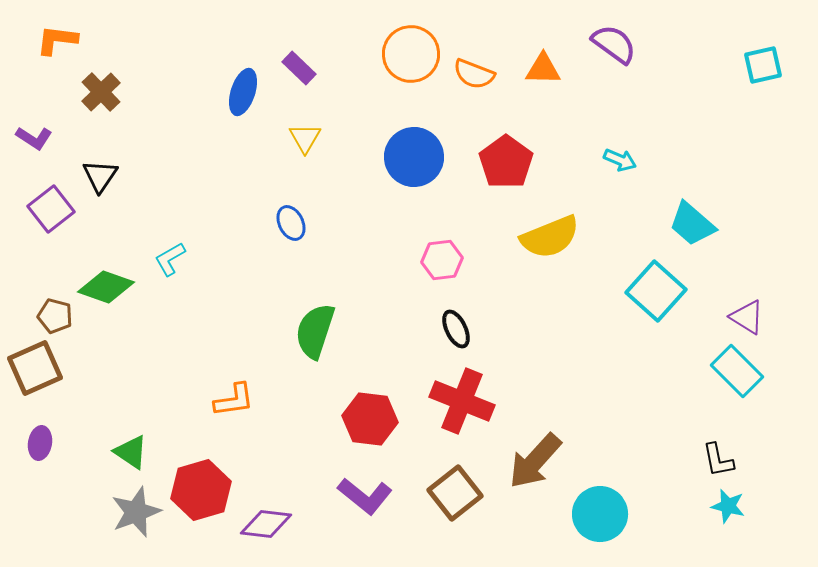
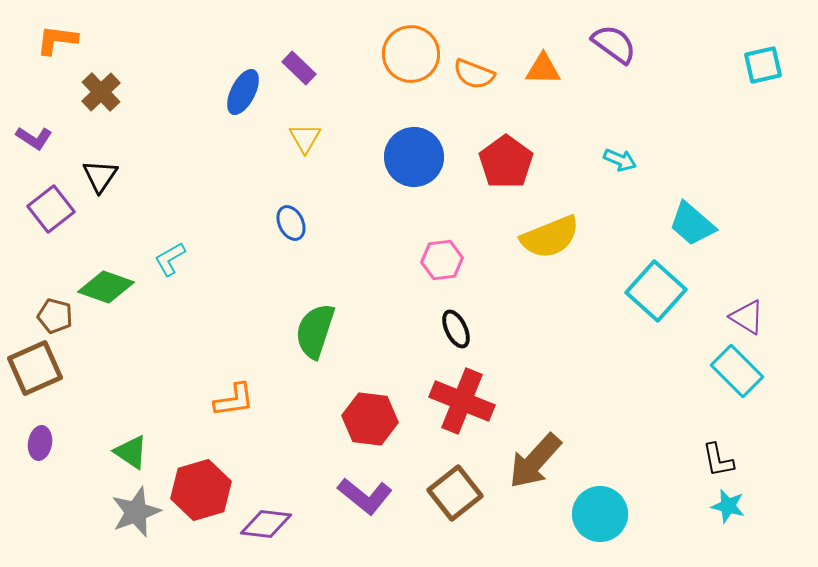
blue ellipse at (243, 92): rotated 9 degrees clockwise
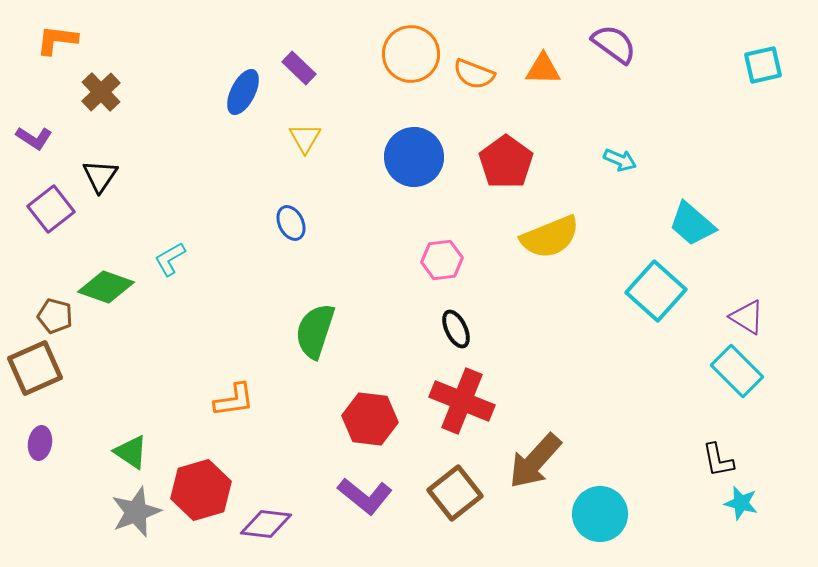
cyan star at (728, 506): moved 13 px right, 3 px up
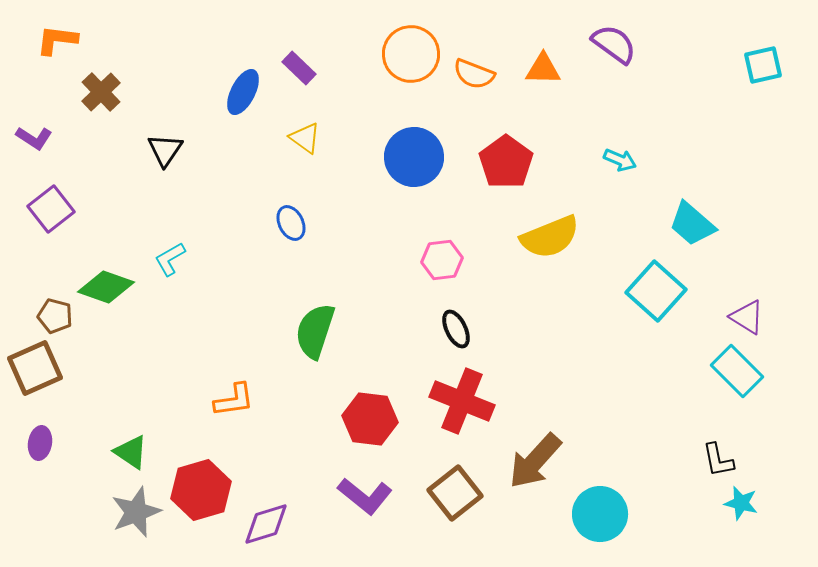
yellow triangle at (305, 138): rotated 24 degrees counterclockwise
black triangle at (100, 176): moved 65 px right, 26 px up
purple diamond at (266, 524): rotated 24 degrees counterclockwise
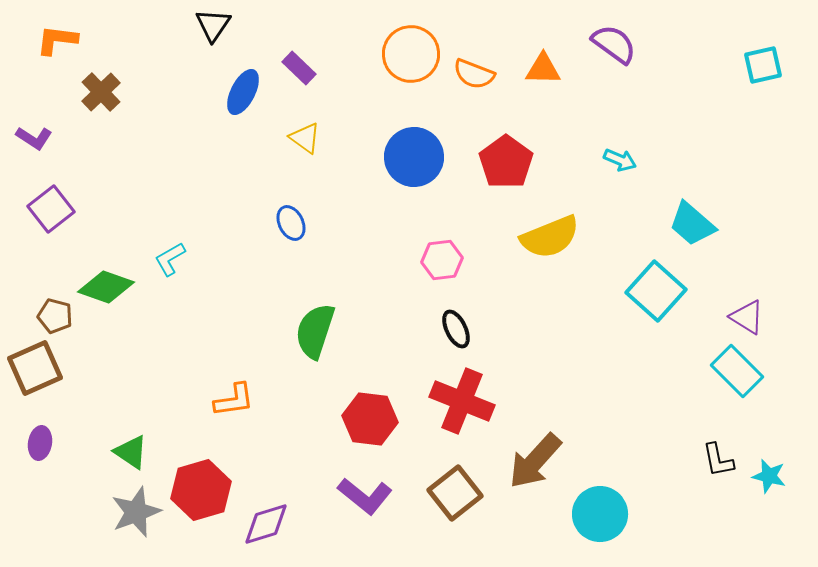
black triangle at (165, 150): moved 48 px right, 125 px up
cyan star at (741, 503): moved 28 px right, 27 px up
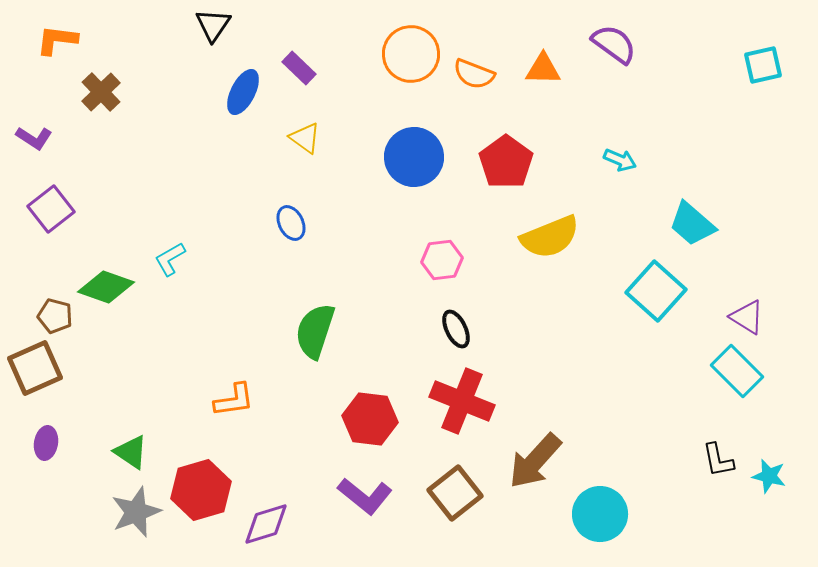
purple ellipse at (40, 443): moved 6 px right
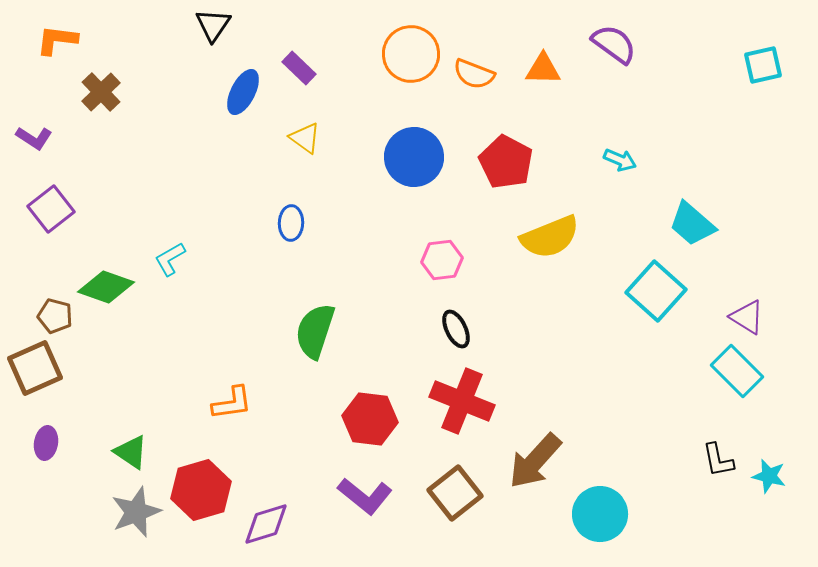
red pentagon at (506, 162): rotated 8 degrees counterclockwise
blue ellipse at (291, 223): rotated 28 degrees clockwise
orange L-shape at (234, 400): moved 2 px left, 3 px down
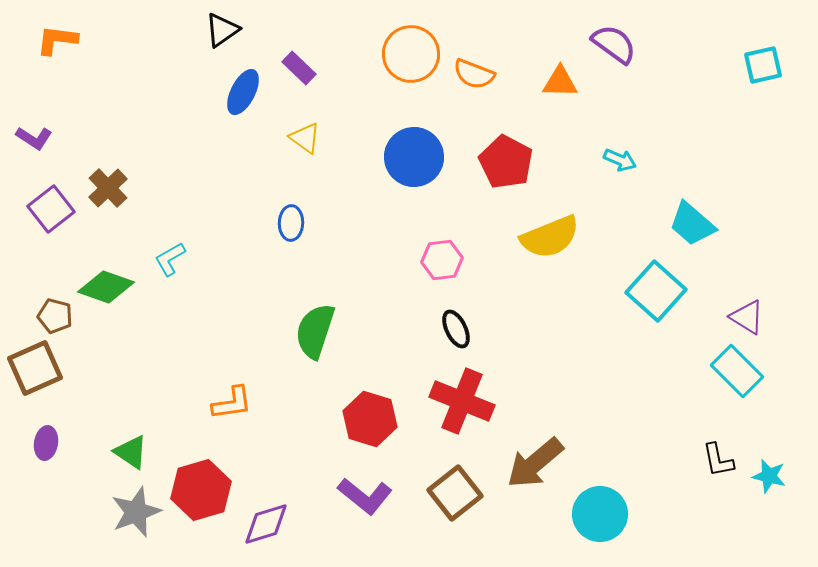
black triangle at (213, 25): moved 9 px right, 5 px down; rotated 21 degrees clockwise
orange triangle at (543, 69): moved 17 px right, 13 px down
brown cross at (101, 92): moved 7 px right, 96 px down
red hexagon at (370, 419): rotated 10 degrees clockwise
brown arrow at (535, 461): moved 2 px down; rotated 8 degrees clockwise
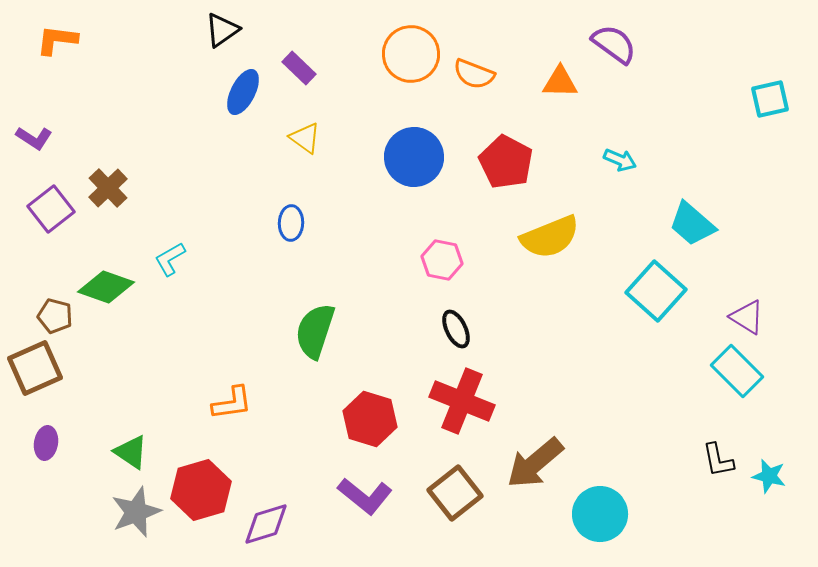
cyan square at (763, 65): moved 7 px right, 34 px down
pink hexagon at (442, 260): rotated 18 degrees clockwise
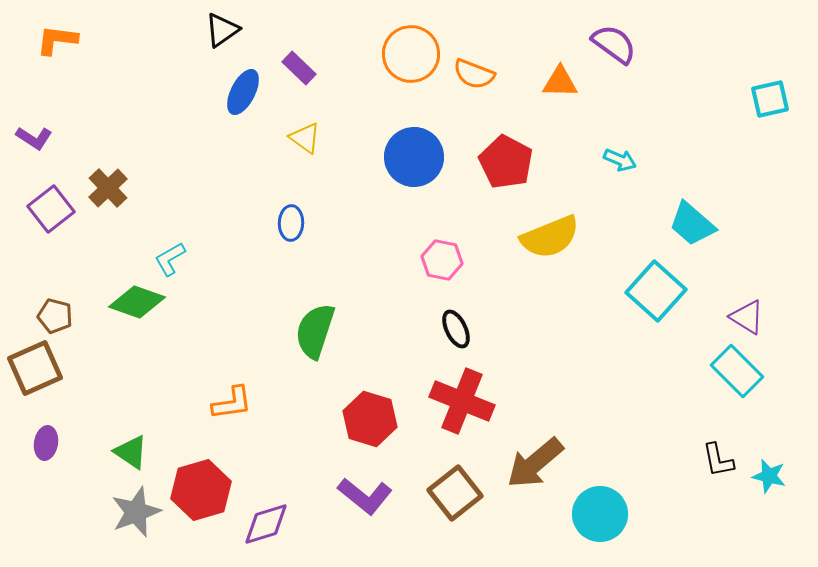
green diamond at (106, 287): moved 31 px right, 15 px down
